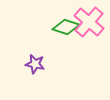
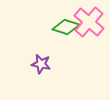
purple star: moved 6 px right
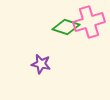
pink cross: rotated 32 degrees clockwise
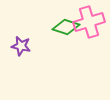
purple star: moved 20 px left, 18 px up
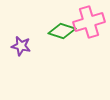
green diamond: moved 4 px left, 4 px down
